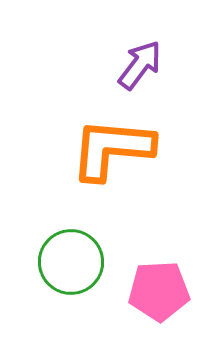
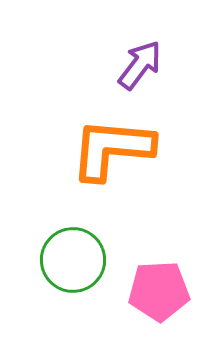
green circle: moved 2 px right, 2 px up
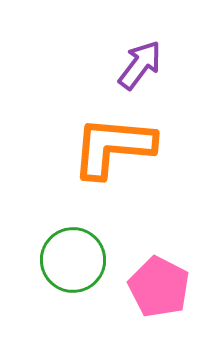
orange L-shape: moved 1 px right, 2 px up
pink pentagon: moved 4 px up; rotated 30 degrees clockwise
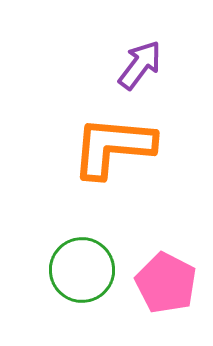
green circle: moved 9 px right, 10 px down
pink pentagon: moved 7 px right, 4 px up
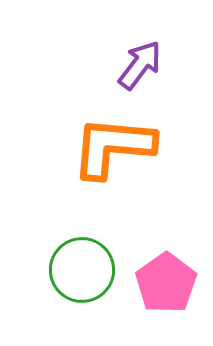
pink pentagon: rotated 10 degrees clockwise
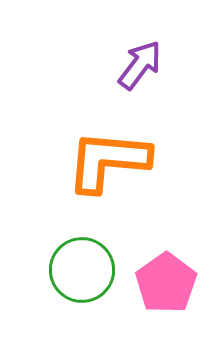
orange L-shape: moved 5 px left, 14 px down
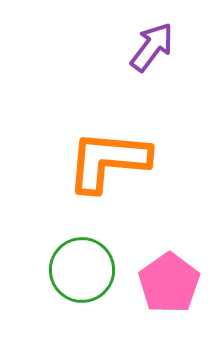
purple arrow: moved 12 px right, 18 px up
pink pentagon: moved 3 px right
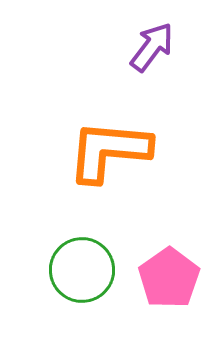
orange L-shape: moved 1 px right, 10 px up
pink pentagon: moved 5 px up
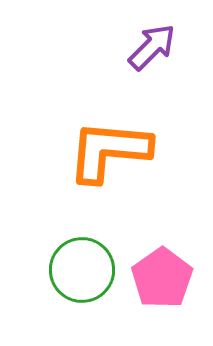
purple arrow: rotated 8 degrees clockwise
pink pentagon: moved 7 px left
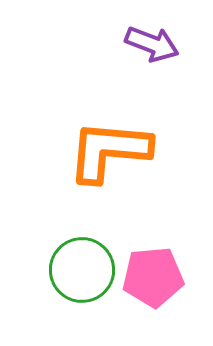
purple arrow: moved 3 px up; rotated 66 degrees clockwise
pink pentagon: moved 9 px left, 1 px up; rotated 30 degrees clockwise
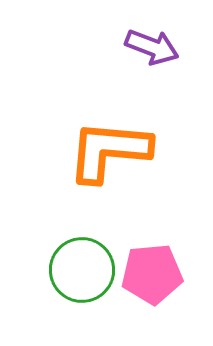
purple arrow: moved 3 px down
pink pentagon: moved 1 px left, 3 px up
